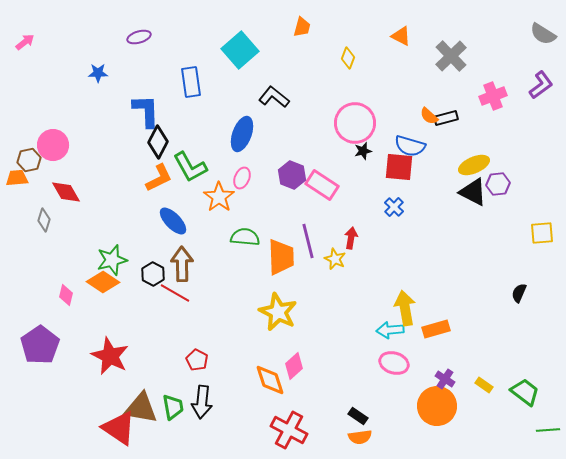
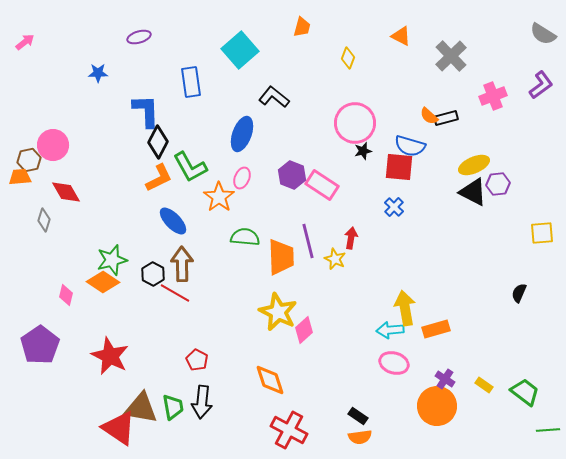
orange trapezoid at (17, 178): moved 3 px right, 1 px up
pink diamond at (294, 366): moved 10 px right, 36 px up
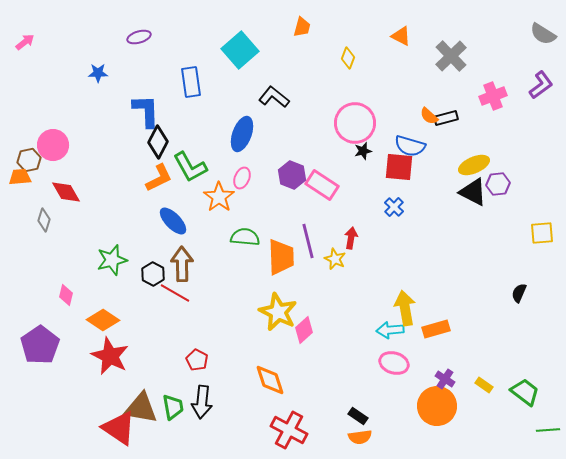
orange diamond at (103, 282): moved 38 px down
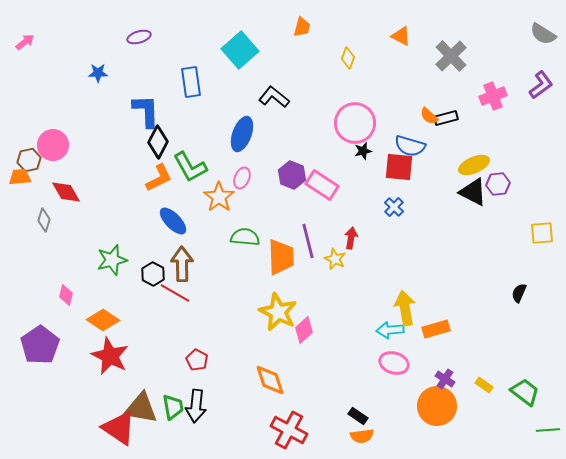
black arrow at (202, 402): moved 6 px left, 4 px down
orange semicircle at (360, 437): moved 2 px right, 1 px up
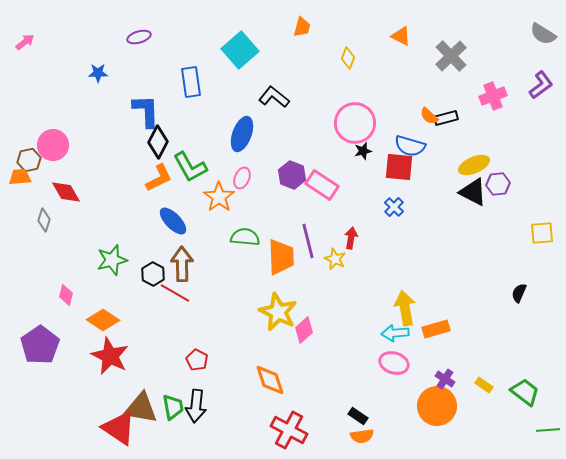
cyan arrow at (390, 330): moved 5 px right, 3 px down
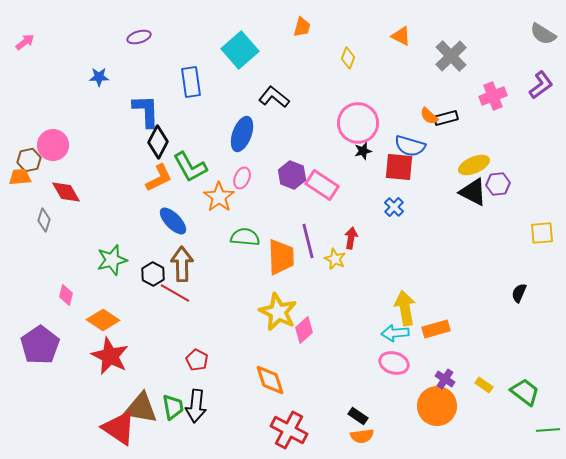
blue star at (98, 73): moved 1 px right, 4 px down
pink circle at (355, 123): moved 3 px right
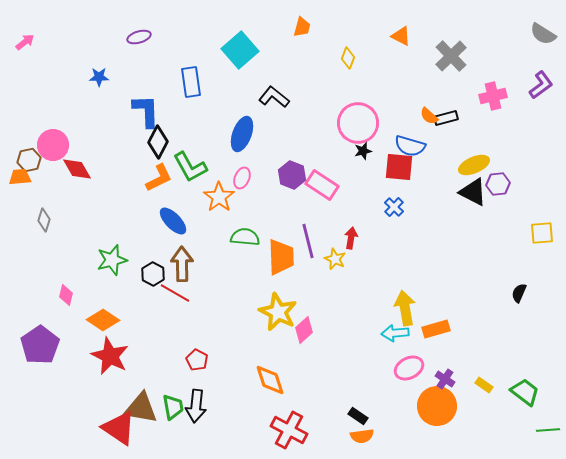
pink cross at (493, 96): rotated 8 degrees clockwise
red diamond at (66, 192): moved 11 px right, 23 px up
pink ellipse at (394, 363): moved 15 px right, 5 px down; rotated 44 degrees counterclockwise
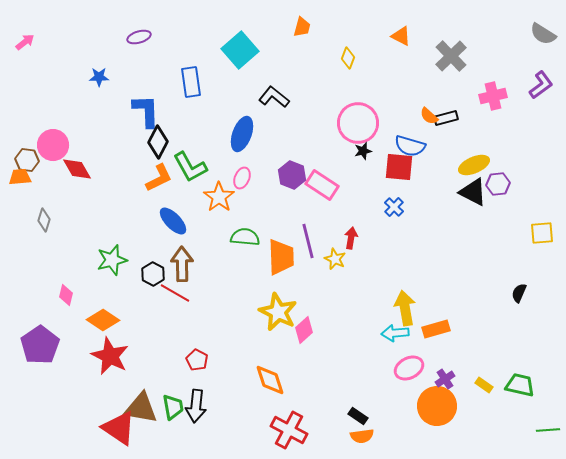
brown hexagon at (29, 160): moved 2 px left; rotated 20 degrees clockwise
purple cross at (445, 379): rotated 24 degrees clockwise
green trapezoid at (525, 392): moved 5 px left, 7 px up; rotated 24 degrees counterclockwise
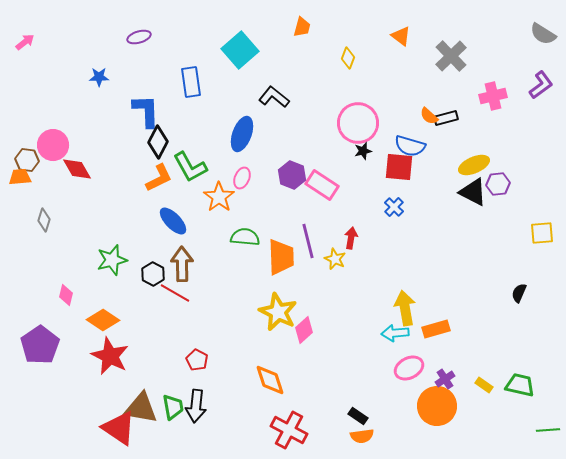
orange triangle at (401, 36): rotated 10 degrees clockwise
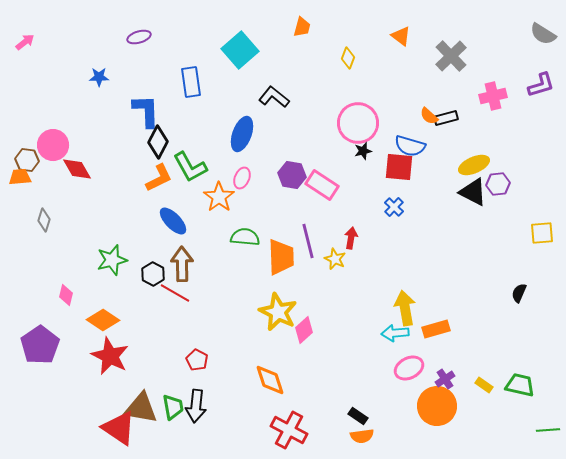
purple L-shape at (541, 85): rotated 20 degrees clockwise
purple hexagon at (292, 175): rotated 12 degrees counterclockwise
